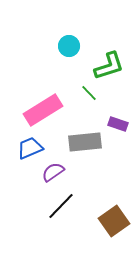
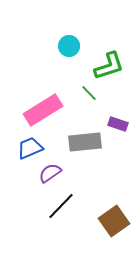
purple semicircle: moved 3 px left, 1 px down
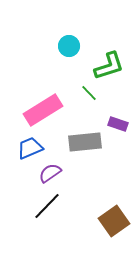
black line: moved 14 px left
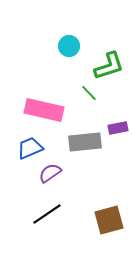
pink rectangle: moved 1 px right; rotated 45 degrees clockwise
purple rectangle: moved 4 px down; rotated 30 degrees counterclockwise
black line: moved 8 px down; rotated 12 degrees clockwise
brown square: moved 5 px left, 1 px up; rotated 20 degrees clockwise
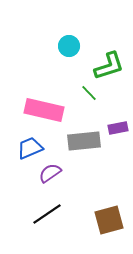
gray rectangle: moved 1 px left, 1 px up
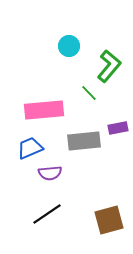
green L-shape: rotated 32 degrees counterclockwise
pink rectangle: rotated 18 degrees counterclockwise
purple semicircle: rotated 150 degrees counterclockwise
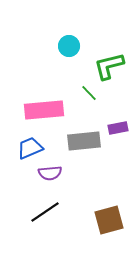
green L-shape: rotated 144 degrees counterclockwise
black line: moved 2 px left, 2 px up
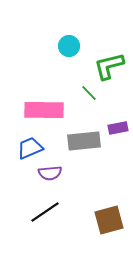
pink rectangle: rotated 6 degrees clockwise
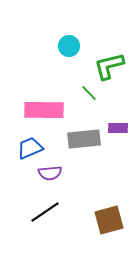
purple rectangle: rotated 12 degrees clockwise
gray rectangle: moved 2 px up
